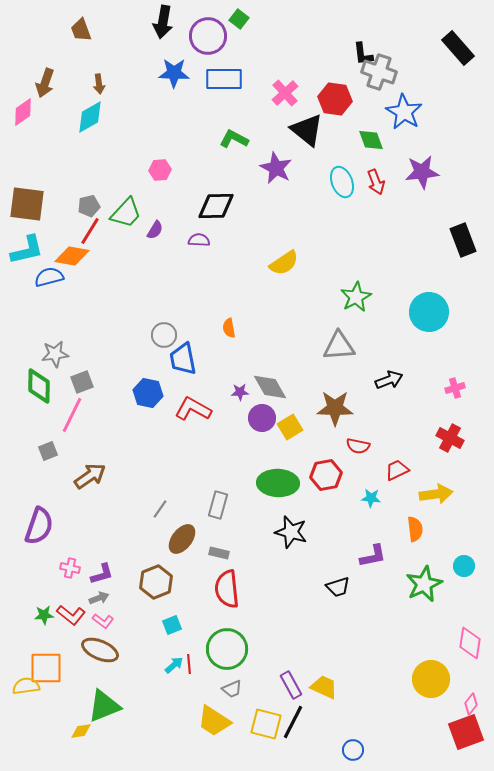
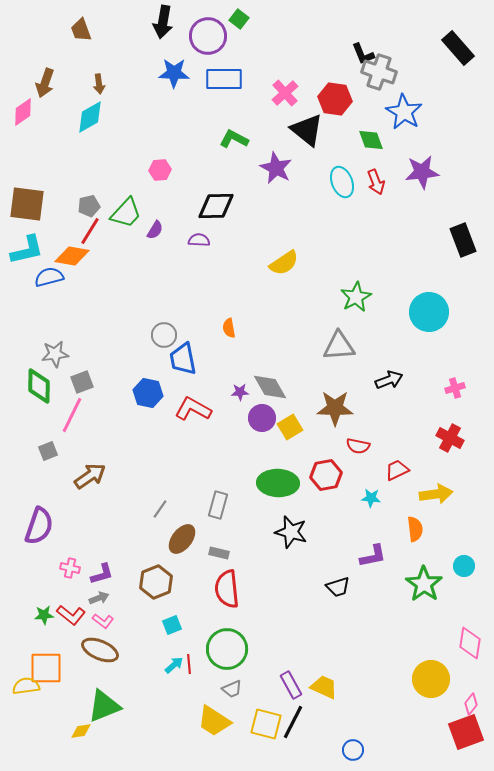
black L-shape at (363, 54): rotated 15 degrees counterclockwise
green star at (424, 584): rotated 12 degrees counterclockwise
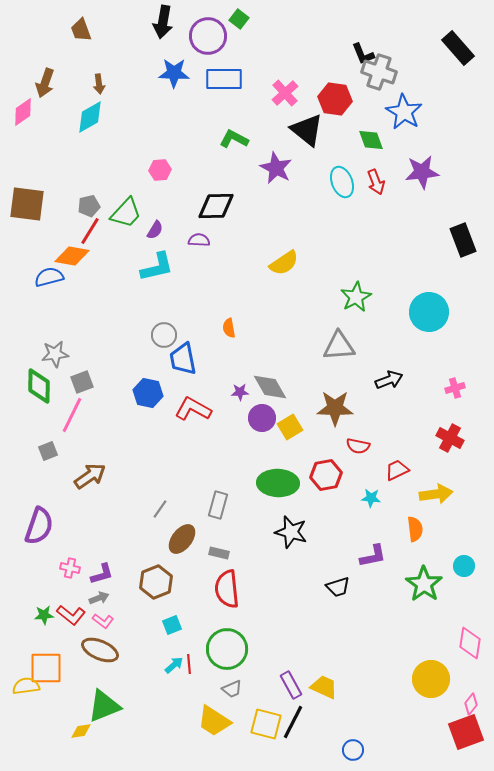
cyan L-shape at (27, 250): moved 130 px right, 17 px down
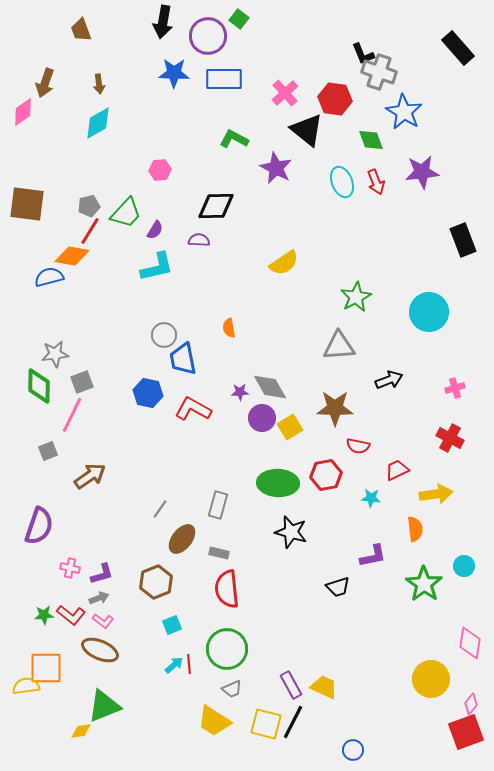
cyan diamond at (90, 117): moved 8 px right, 6 px down
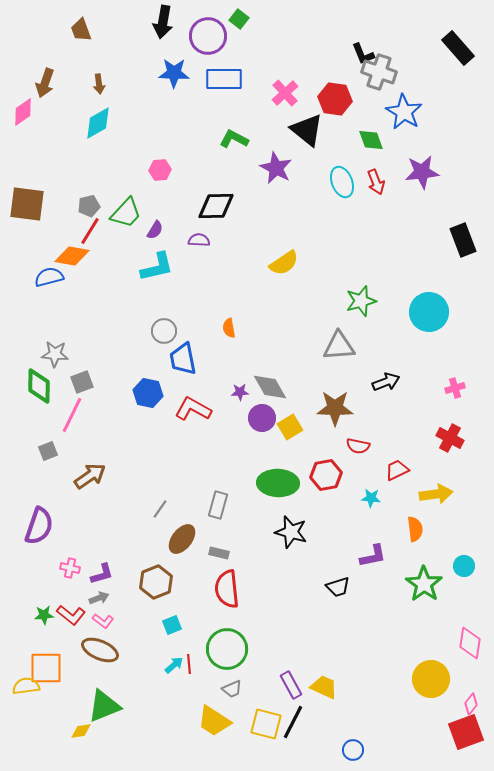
green star at (356, 297): moved 5 px right, 4 px down; rotated 12 degrees clockwise
gray circle at (164, 335): moved 4 px up
gray star at (55, 354): rotated 12 degrees clockwise
black arrow at (389, 380): moved 3 px left, 2 px down
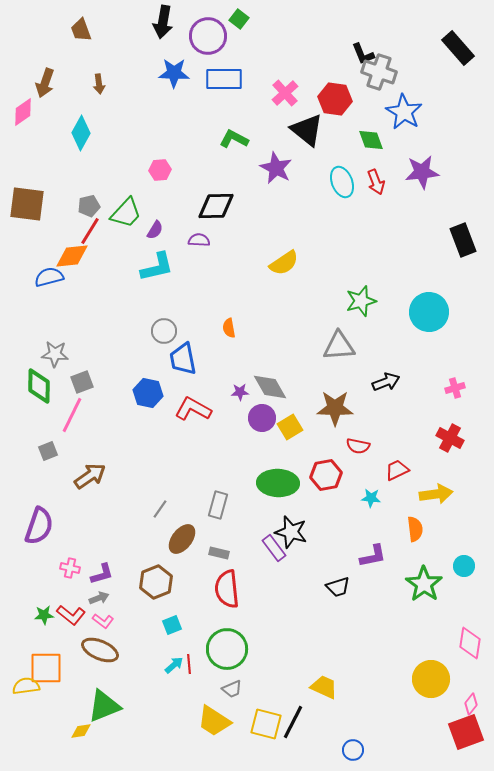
cyan diamond at (98, 123): moved 17 px left, 10 px down; rotated 32 degrees counterclockwise
orange diamond at (72, 256): rotated 16 degrees counterclockwise
purple rectangle at (291, 685): moved 17 px left, 137 px up; rotated 8 degrees counterclockwise
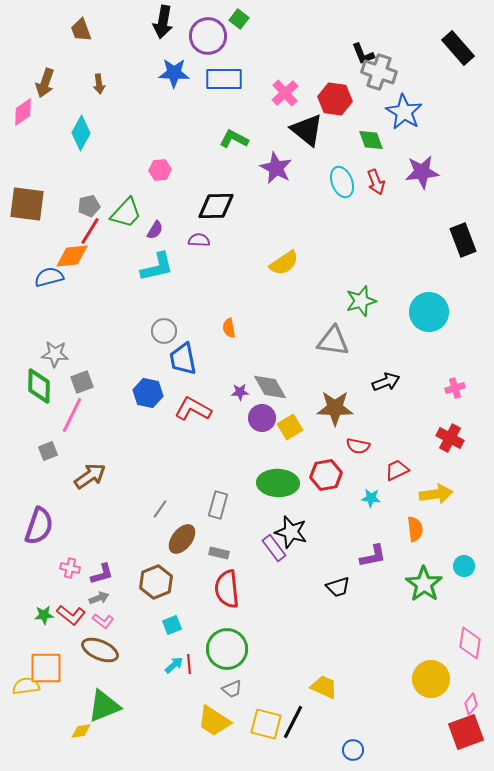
gray triangle at (339, 346): moved 6 px left, 5 px up; rotated 12 degrees clockwise
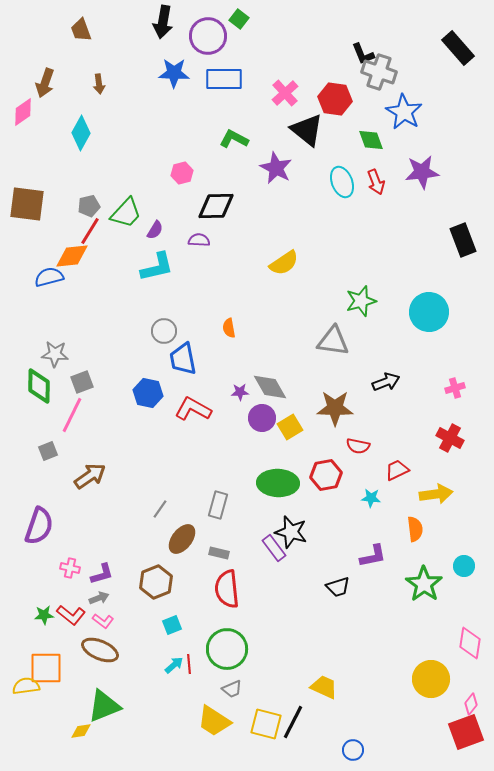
pink hexagon at (160, 170): moved 22 px right, 3 px down; rotated 10 degrees counterclockwise
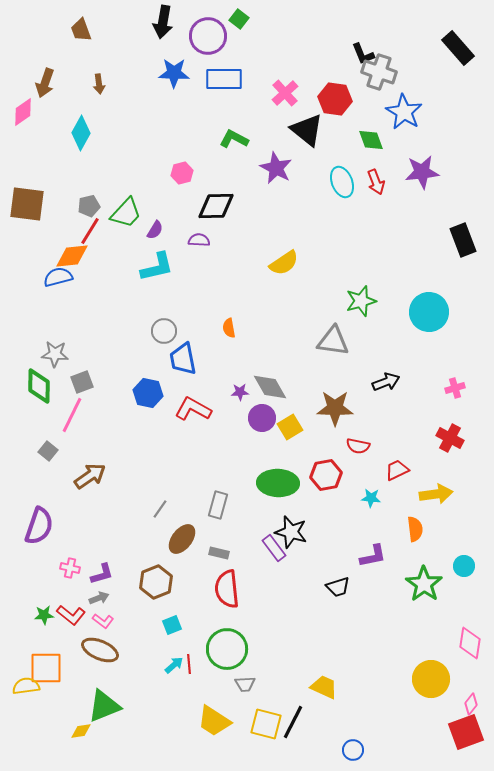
blue semicircle at (49, 277): moved 9 px right
gray square at (48, 451): rotated 30 degrees counterclockwise
gray trapezoid at (232, 689): moved 13 px right, 5 px up; rotated 20 degrees clockwise
